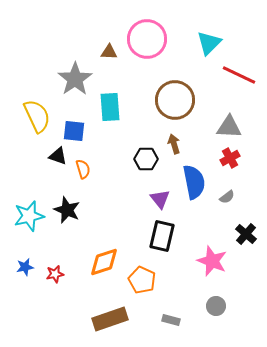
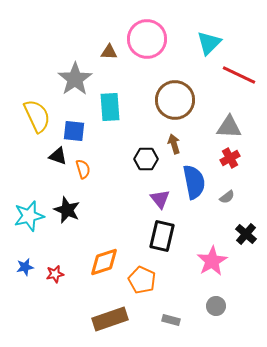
pink star: rotated 20 degrees clockwise
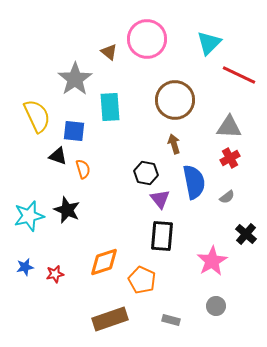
brown triangle: rotated 36 degrees clockwise
black hexagon: moved 14 px down; rotated 10 degrees clockwise
black rectangle: rotated 8 degrees counterclockwise
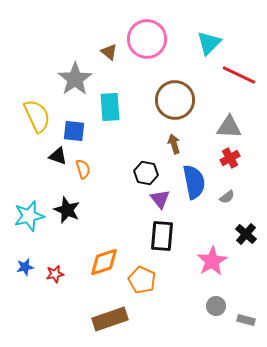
gray rectangle: moved 75 px right
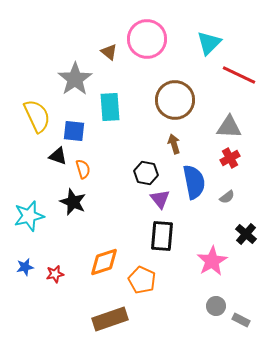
black star: moved 6 px right, 8 px up
gray rectangle: moved 5 px left; rotated 12 degrees clockwise
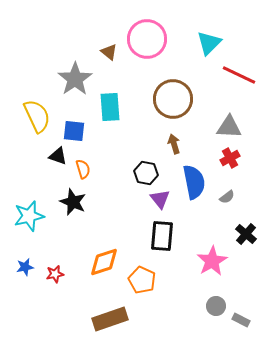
brown circle: moved 2 px left, 1 px up
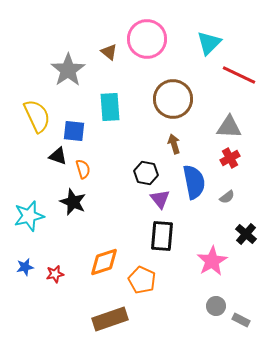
gray star: moved 7 px left, 9 px up
